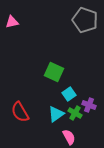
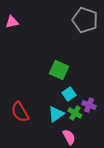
green square: moved 5 px right, 2 px up
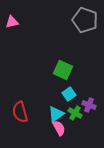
green square: moved 4 px right
red semicircle: rotated 15 degrees clockwise
pink semicircle: moved 10 px left, 9 px up
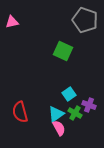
green square: moved 19 px up
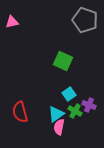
green square: moved 10 px down
green cross: moved 2 px up
pink semicircle: moved 1 px up; rotated 140 degrees counterclockwise
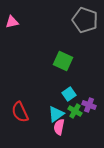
red semicircle: rotated 10 degrees counterclockwise
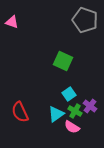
pink triangle: rotated 32 degrees clockwise
purple cross: moved 1 px right, 1 px down; rotated 16 degrees clockwise
pink semicircle: moved 13 px right; rotated 70 degrees counterclockwise
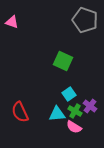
cyan triangle: moved 1 px right; rotated 30 degrees clockwise
pink semicircle: moved 2 px right
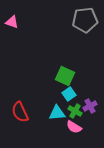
gray pentagon: rotated 25 degrees counterclockwise
green square: moved 2 px right, 15 px down
purple cross: rotated 24 degrees clockwise
cyan triangle: moved 1 px up
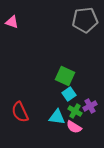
cyan triangle: moved 4 px down; rotated 12 degrees clockwise
